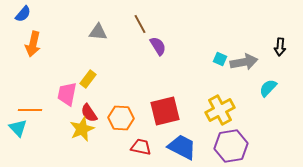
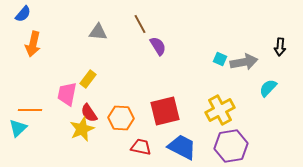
cyan triangle: rotated 30 degrees clockwise
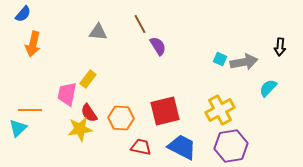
yellow star: moved 2 px left; rotated 15 degrees clockwise
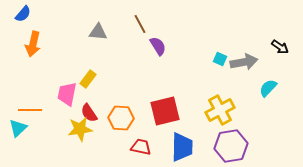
black arrow: rotated 60 degrees counterclockwise
blue trapezoid: rotated 64 degrees clockwise
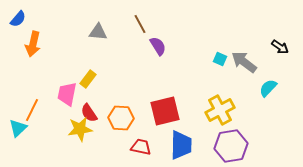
blue semicircle: moved 5 px left, 5 px down
gray arrow: rotated 132 degrees counterclockwise
orange line: moved 2 px right; rotated 65 degrees counterclockwise
blue trapezoid: moved 1 px left, 2 px up
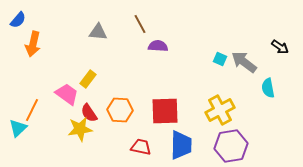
blue semicircle: moved 1 px down
purple semicircle: rotated 54 degrees counterclockwise
cyan semicircle: rotated 54 degrees counterclockwise
pink trapezoid: rotated 115 degrees clockwise
red square: rotated 12 degrees clockwise
orange hexagon: moved 1 px left, 8 px up
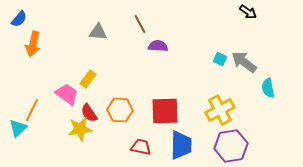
blue semicircle: moved 1 px right, 1 px up
black arrow: moved 32 px left, 35 px up
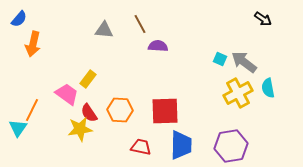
black arrow: moved 15 px right, 7 px down
gray triangle: moved 6 px right, 2 px up
yellow cross: moved 18 px right, 17 px up
cyan triangle: rotated 12 degrees counterclockwise
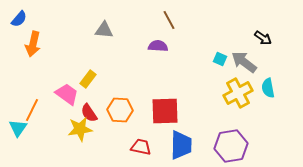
black arrow: moved 19 px down
brown line: moved 29 px right, 4 px up
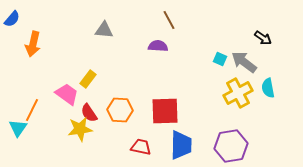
blue semicircle: moved 7 px left
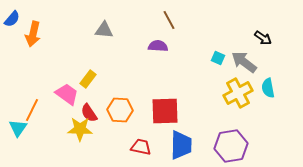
orange arrow: moved 10 px up
cyan square: moved 2 px left, 1 px up
yellow star: rotated 10 degrees clockwise
